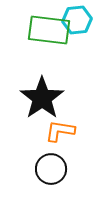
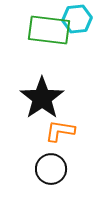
cyan hexagon: moved 1 px up
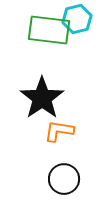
cyan hexagon: rotated 8 degrees counterclockwise
orange L-shape: moved 1 px left
black circle: moved 13 px right, 10 px down
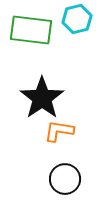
green rectangle: moved 18 px left
black circle: moved 1 px right
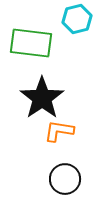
green rectangle: moved 13 px down
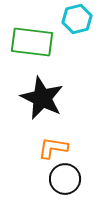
green rectangle: moved 1 px right, 1 px up
black star: rotated 12 degrees counterclockwise
orange L-shape: moved 6 px left, 17 px down
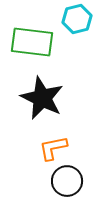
orange L-shape: rotated 20 degrees counterclockwise
black circle: moved 2 px right, 2 px down
